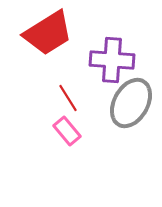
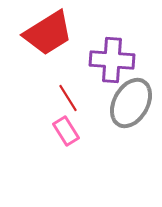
pink rectangle: moved 1 px left; rotated 8 degrees clockwise
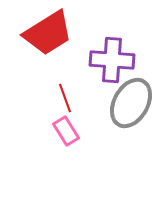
red line: moved 3 px left; rotated 12 degrees clockwise
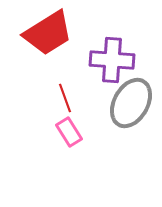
pink rectangle: moved 3 px right, 1 px down
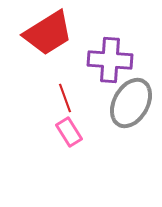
purple cross: moved 2 px left
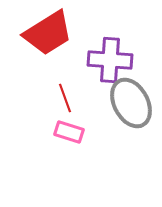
gray ellipse: rotated 57 degrees counterclockwise
pink rectangle: rotated 40 degrees counterclockwise
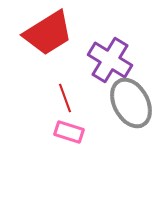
purple cross: rotated 27 degrees clockwise
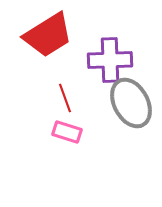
red trapezoid: moved 2 px down
purple cross: rotated 33 degrees counterclockwise
pink rectangle: moved 2 px left
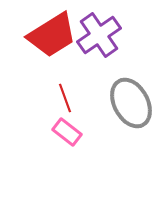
red trapezoid: moved 4 px right
purple cross: moved 11 px left, 25 px up; rotated 33 degrees counterclockwise
pink rectangle: rotated 20 degrees clockwise
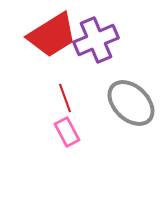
purple cross: moved 3 px left, 5 px down; rotated 12 degrees clockwise
gray ellipse: rotated 18 degrees counterclockwise
pink rectangle: rotated 24 degrees clockwise
